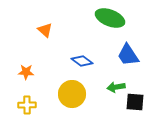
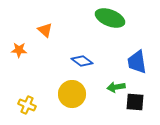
blue trapezoid: moved 9 px right, 7 px down; rotated 25 degrees clockwise
orange star: moved 7 px left, 22 px up
yellow cross: rotated 24 degrees clockwise
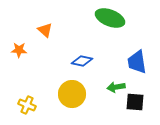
blue diamond: rotated 25 degrees counterclockwise
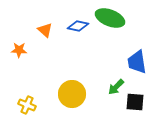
blue diamond: moved 4 px left, 35 px up
green arrow: rotated 36 degrees counterclockwise
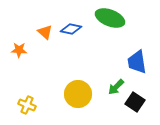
blue diamond: moved 7 px left, 3 px down
orange triangle: moved 2 px down
yellow circle: moved 6 px right
black square: rotated 30 degrees clockwise
